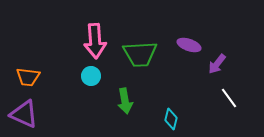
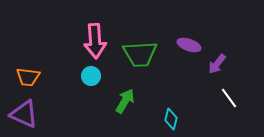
green arrow: rotated 140 degrees counterclockwise
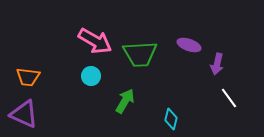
pink arrow: rotated 56 degrees counterclockwise
purple arrow: rotated 25 degrees counterclockwise
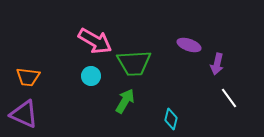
green trapezoid: moved 6 px left, 9 px down
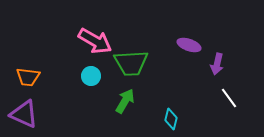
green trapezoid: moved 3 px left
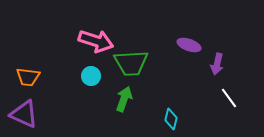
pink arrow: moved 1 px right; rotated 12 degrees counterclockwise
green arrow: moved 1 px left, 2 px up; rotated 10 degrees counterclockwise
